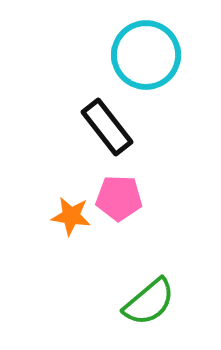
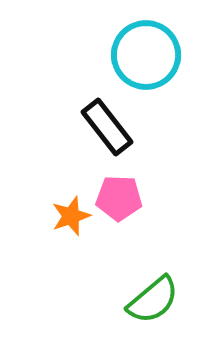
orange star: rotated 27 degrees counterclockwise
green semicircle: moved 4 px right, 2 px up
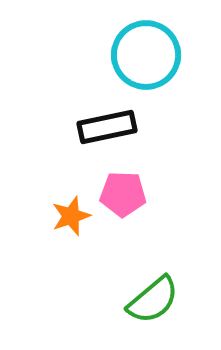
black rectangle: rotated 64 degrees counterclockwise
pink pentagon: moved 4 px right, 4 px up
